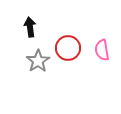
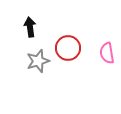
pink semicircle: moved 5 px right, 3 px down
gray star: rotated 15 degrees clockwise
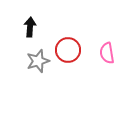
black arrow: rotated 12 degrees clockwise
red circle: moved 2 px down
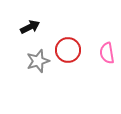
black arrow: rotated 60 degrees clockwise
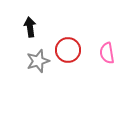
black arrow: rotated 72 degrees counterclockwise
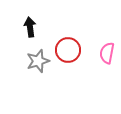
pink semicircle: rotated 20 degrees clockwise
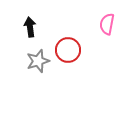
pink semicircle: moved 29 px up
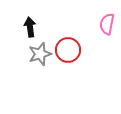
gray star: moved 2 px right, 7 px up
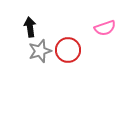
pink semicircle: moved 2 px left, 4 px down; rotated 120 degrees counterclockwise
gray star: moved 3 px up
